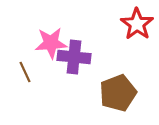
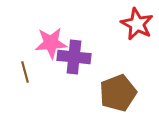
red star: rotated 8 degrees counterclockwise
brown line: rotated 10 degrees clockwise
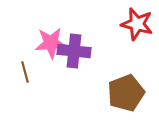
red star: rotated 12 degrees counterclockwise
purple cross: moved 6 px up
brown pentagon: moved 8 px right
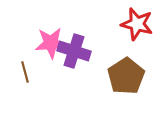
purple cross: rotated 12 degrees clockwise
brown pentagon: moved 17 px up; rotated 12 degrees counterclockwise
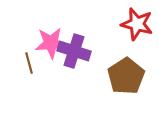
brown line: moved 4 px right, 9 px up
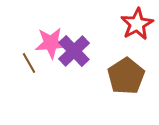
red star: rotated 28 degrees clockwise
purple cross: rotated 28 degrees clockwise
brown line: rotated 15 degrees counterclockwise
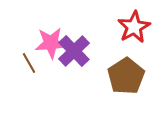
red star: moved 3 px left, 3 px down
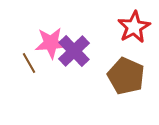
brown pentagon: rotated 15 degrees counterclockwise
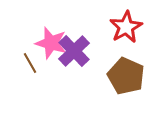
red star: moved 8 px left
pink star: rotated 20 degrees clockwise
brown line: moved 1 px right
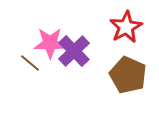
pink star: moved 1 px left; rotated 16 degrees counterclockwise
brown line: rotated 20 degrees counterclockwise
brown pentagon: moved 2 px right, 1 px up
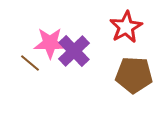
brown pentagon: moved 6 px right; rotated 21 degrees counterclockwise
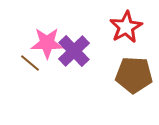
pink star: moved 3 px left
